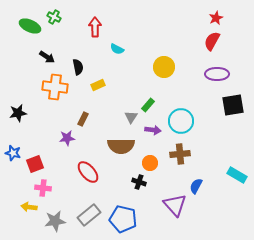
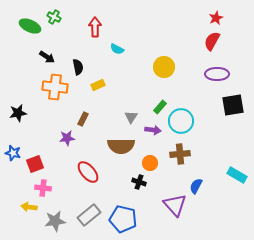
green rectangle: moved 12 px right, 2 px down
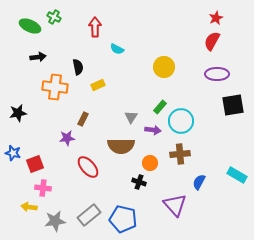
black arrow: moved 9 px left; rotated 42 degrees counterclockwise
red ellipse: moved 5 px up
blue semicircle: moved 3 px right, 4 px up
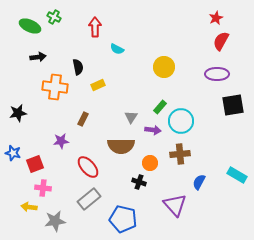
red semicircle: moved 9 px right
purple star: moved 6 px left, 3 px down
gray rectangle: moved 16 px up
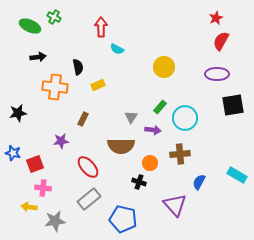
red arrow: moved 6 px right
cyan circle: moved 4 px right, 3 px up
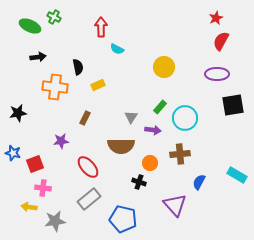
brown rectangle: moved 2 px right, 1 px up
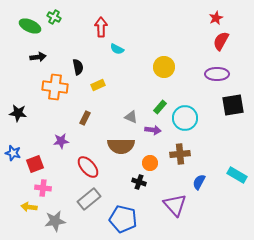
black star: rotated 18 degrees clockwise
gray triangle: rotated 40 degrees counterclockwise
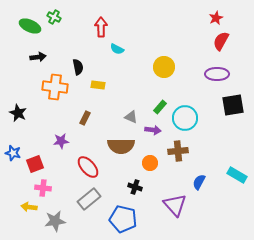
yellow rectangle: rotated 32 degrees clockwise
black star: rotated 18 degrees clockwise
brown cross: moved 2 px left, 3 px up
black cross: moved 4 px left, 5 px down
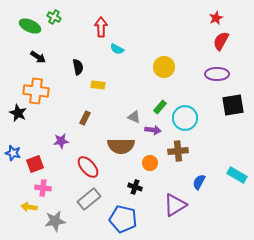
black arrow: rotated 42 degrees clockwise
orange cross: moved 19 px left, 4 px down
gray triangle: moved 3 px right
purple triangle: rotated 40 degrees clockwise
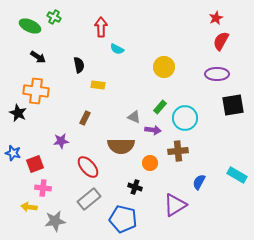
black semicircle: moved 1 px right, 2 px up
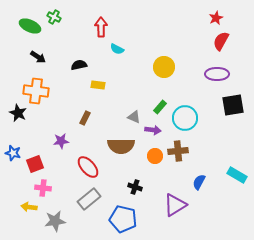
black semicircle: rotated 91 degrees counterclockwise
orange circle: moved 5 px right, 7 px up
